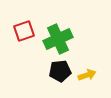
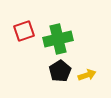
green cross: rotated 12 degrees clockwise
black pentagon: rotated 25 degrees counterclockwise
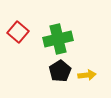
red square: moved 6 px left, 1 px down; rotated 30 degrees counterclockwise
yellow arrow: rotated 12 degrees clockwise
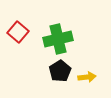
yellow arrow: moved 2 px down
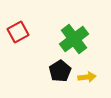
red square: rotated 20 degrees clockwise
green cross: moved 16 px right; rotated 24 degrees counterclockwise
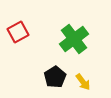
black pentagon: moved 5 px left, 6 px down
yellow arrow: moved 4 px left, 5 px down; rotated 60 degrees clockwise
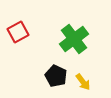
black pentagon: moved 1 px right, 1 px up; rotated 15 degrees counterclockwise
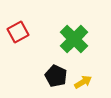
green cross: rotated 8 degrees counterclockwise
yellow arrow: rotated 84 degrees counterclockwise
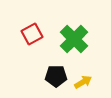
red square: moved 14 px right, 2 px down
black pentagon: rotated 25 degrees counterclockwise
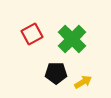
green cross: moved 2 px left
black pentagon: moved 3 px up
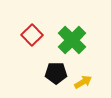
red square: moved 1 px down; rotated 15 degrees counterclockwise
green cross: moved 1 px down
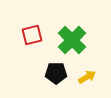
red square: rotated 30 degrees clockwise
yellow arrow: moved 4 px right, 5 px up
